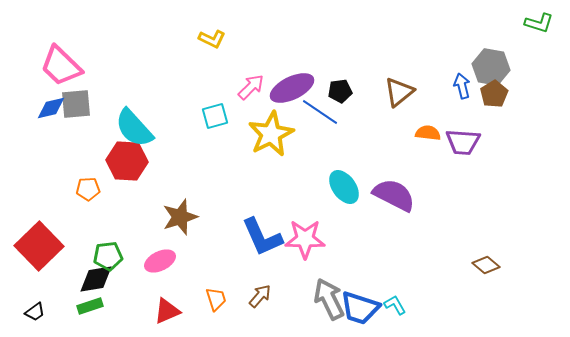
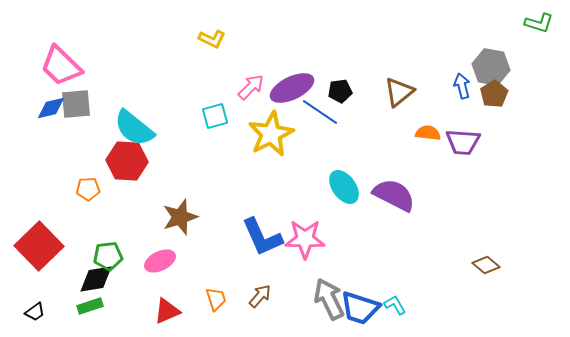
cyan semicircle: rotated 9 degrees counterclockwise
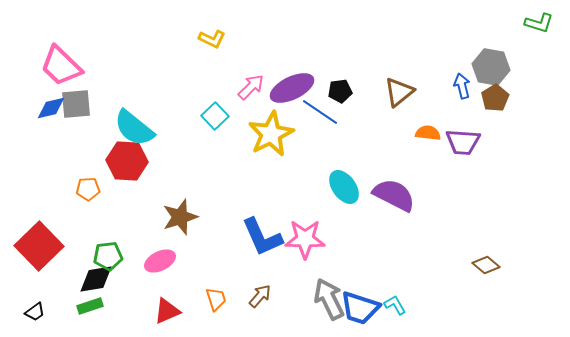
brown pentagon: moved 1 px right, 4 px down
cyan square: rotated 28 degrees counterclockwise
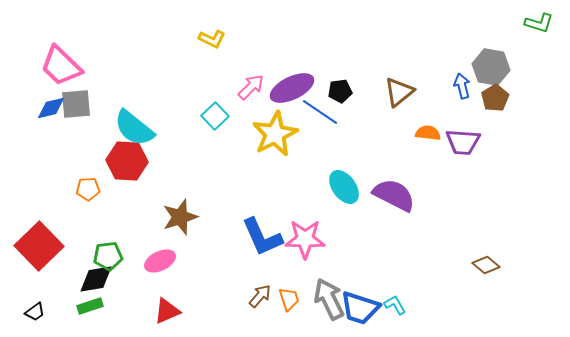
yellow star: moved 4 px right
orange trapezoid: moved 73 px right
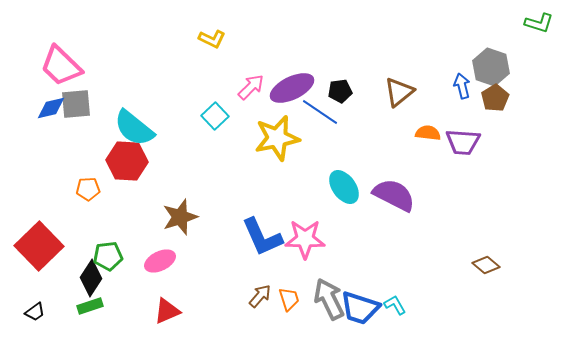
gray hexagon: rotated 9 degrees clockwise
yellow star: moved 2 px right, 4 px down; rotated 15 degrees clockwise
black diamond: moved 5 px left, 1 px up; rotated 48 degrees counterclockwise
